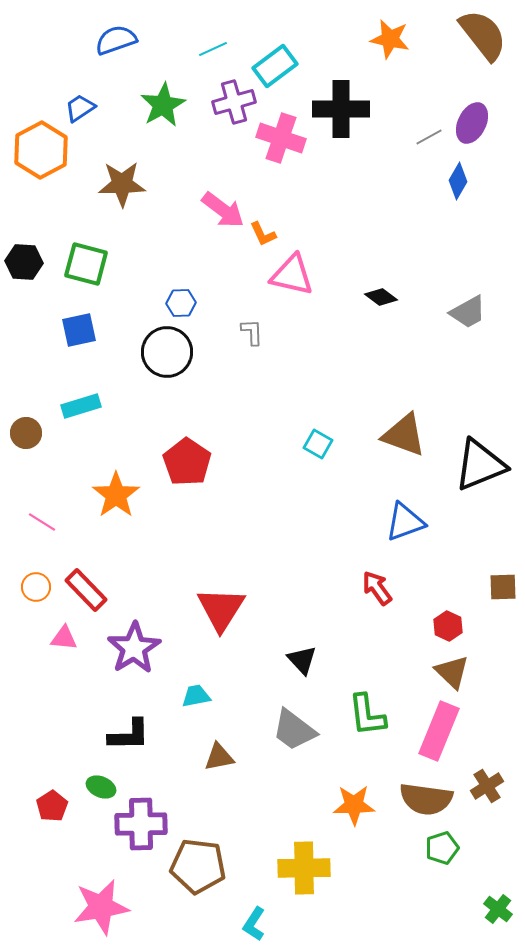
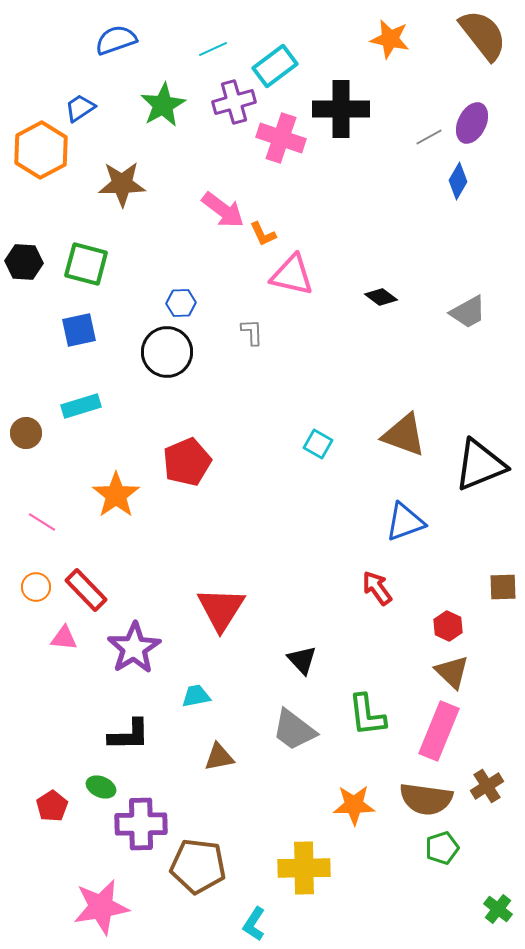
red pentagon at (187, 462): rotated 15 degrees clockwise
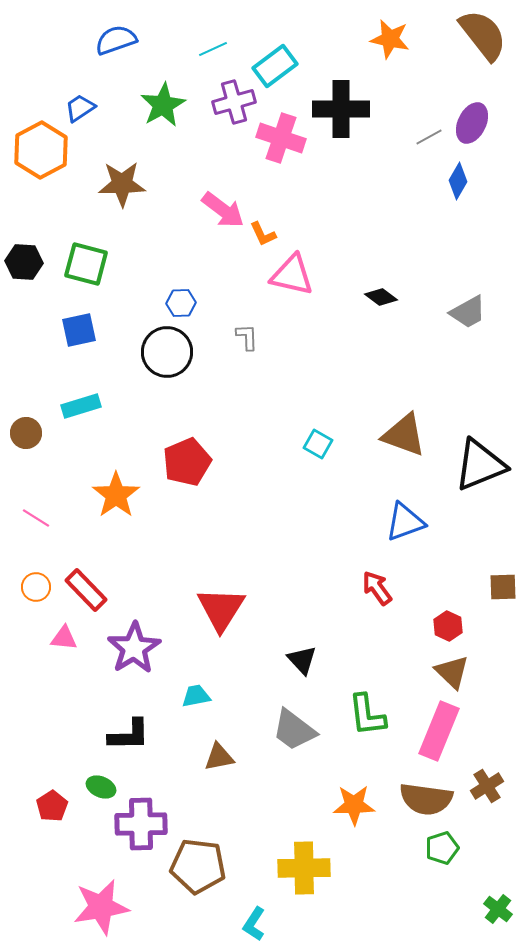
gray L-shape at (252, 332): moved 5 px left, 5 px down
pink line at (42, 522): moved 6 px left, 4 px up
